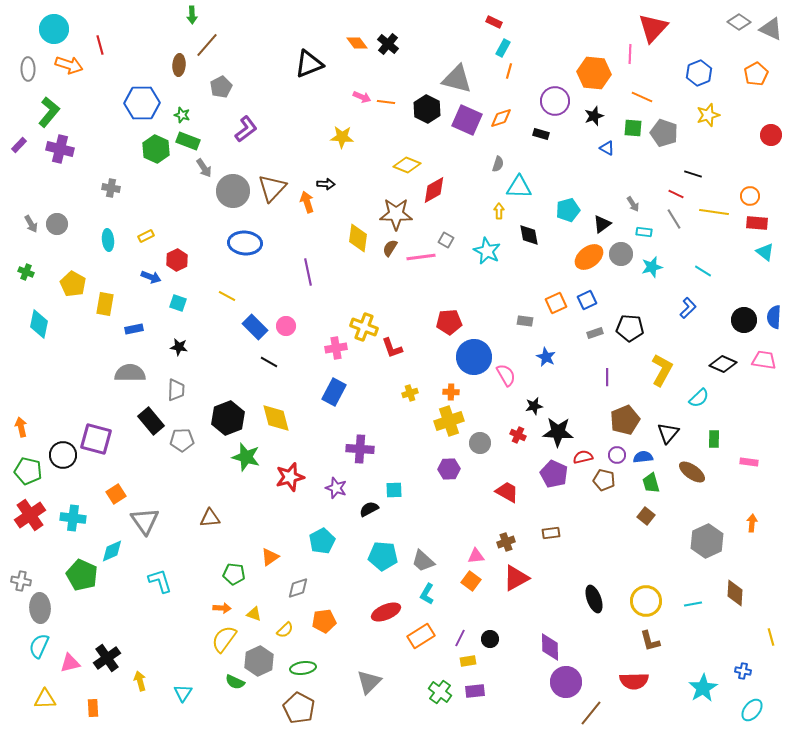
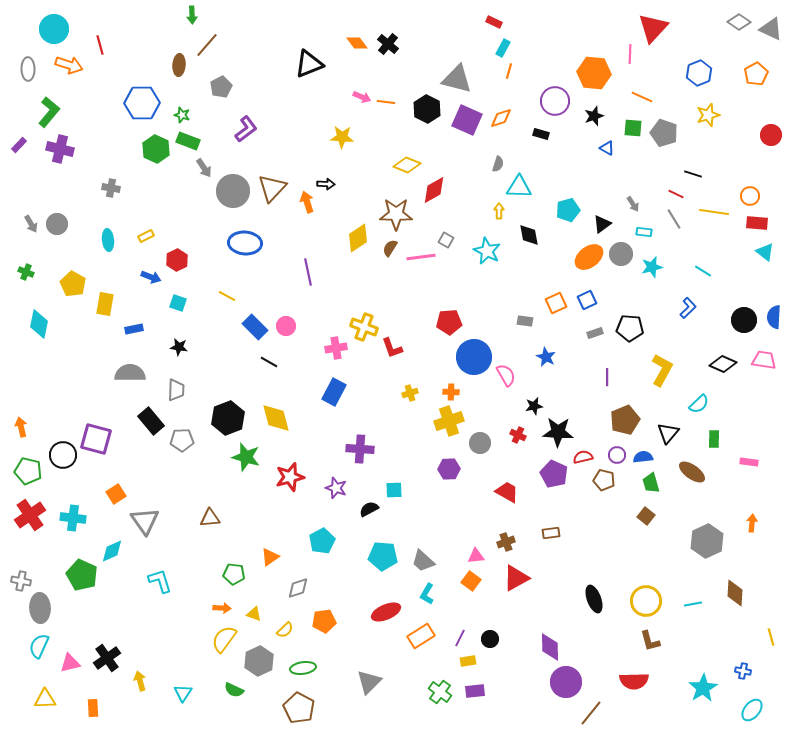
yellow diamond at (358, 238): rotated 48 degrees clockwise
cyan semicircle at (699, 398): moved 6 px down
green semicircle at (235, 682): moved 1 px left, 8 px down
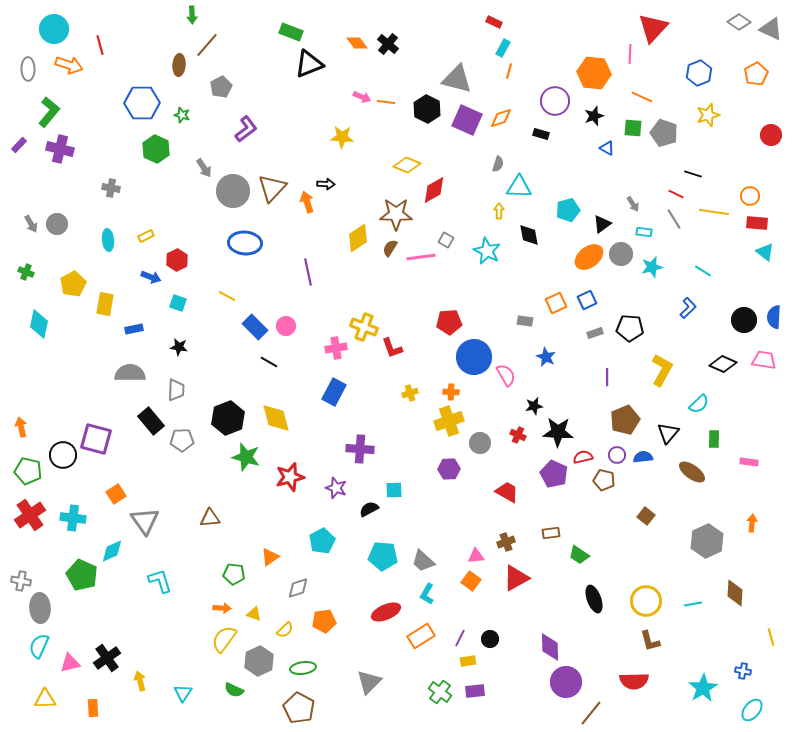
green rectangle at (188, 141): moved 103 px right, 109 px up
yellow pentagon at (73, 284): rotated 15 degrees clockwise
green trapezoid at (651, 483): moved 72 px left, 72 px down; rotated 40 degrees counterclockwise
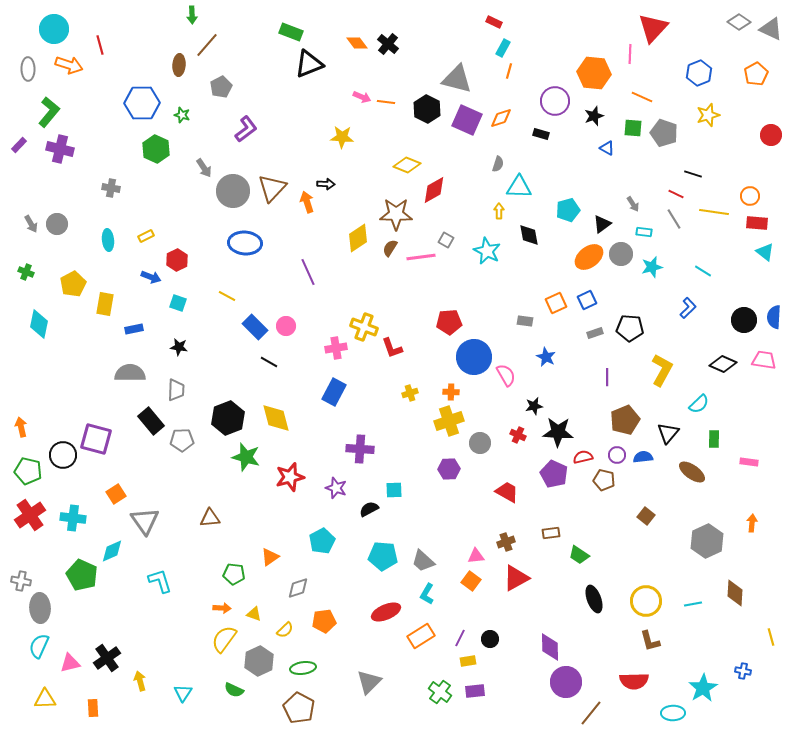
purple line at (308, 272): rotated 12 degrees counterclockwise
cyan ellipse at (752, 710): moved 79 px left, 3 px down; rotated 50 degrees clockwise
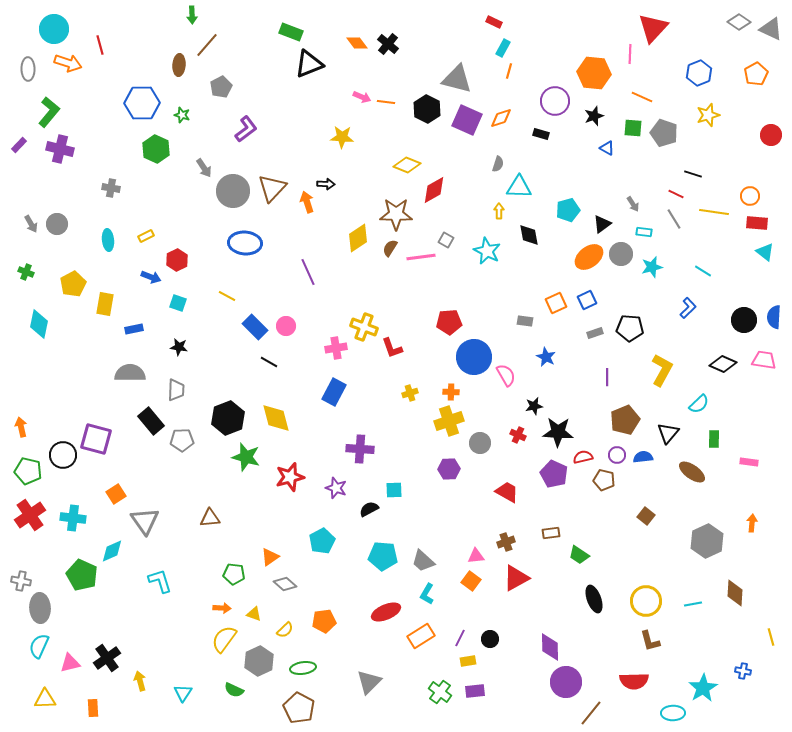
orange arrow at (69, 65): moved 1 px left, 2 px up
gray diamond at (298, 588): moved 13 px left, 4 px up; rotated 60 degrees clockwise
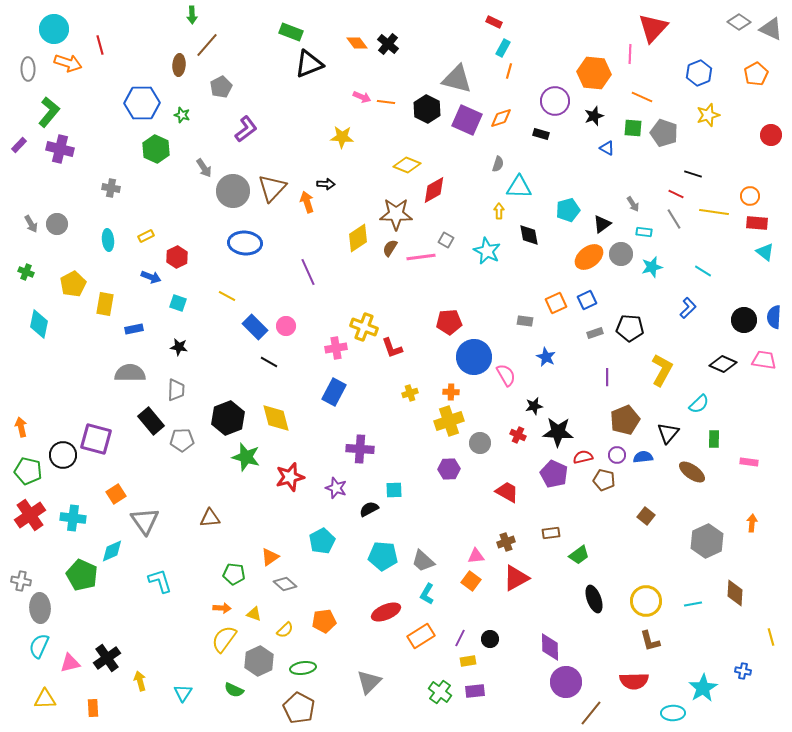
red hexagon at (177, 260): moved 3 px up
green trapezoid at (579, 555): rotated 70 degrees counterclockwise
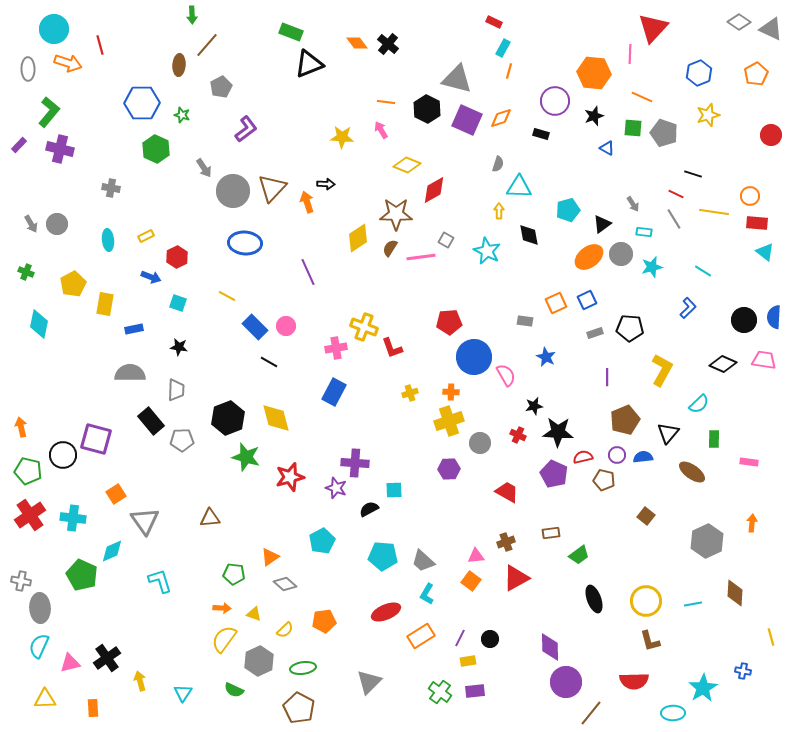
pink arrow at (362, 97): moved 19 px right, 33 px down; rotated 144 degrees counterclockwise
purple cross at (360, 449): moved 5 px left, 14 px down
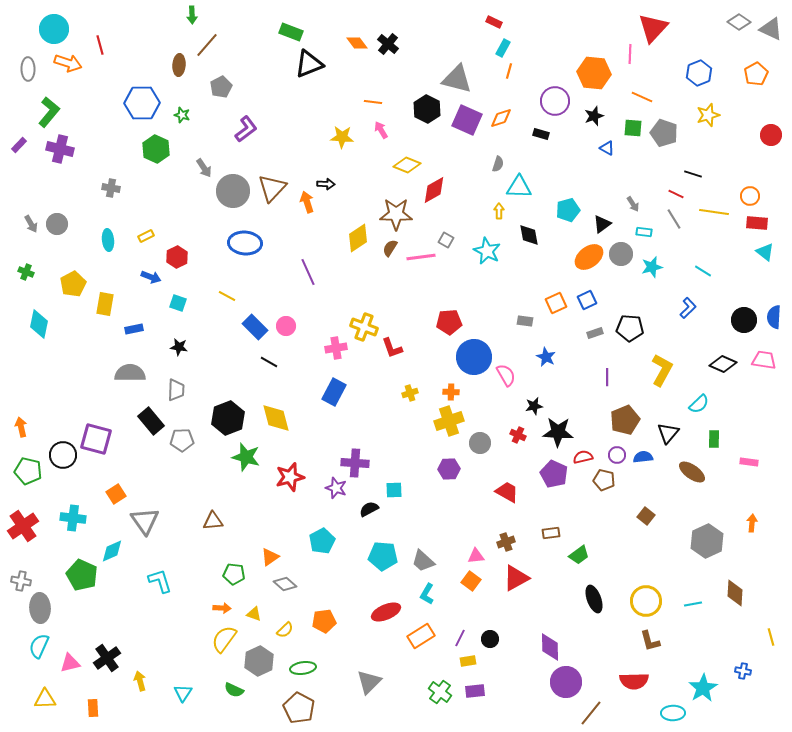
orange line at (386, 102): moved 13 px left
red cross at (30, 515): moved 7 px left, 11 px down
brown triangle at (210, 518): moved 3 px right, 3 px down
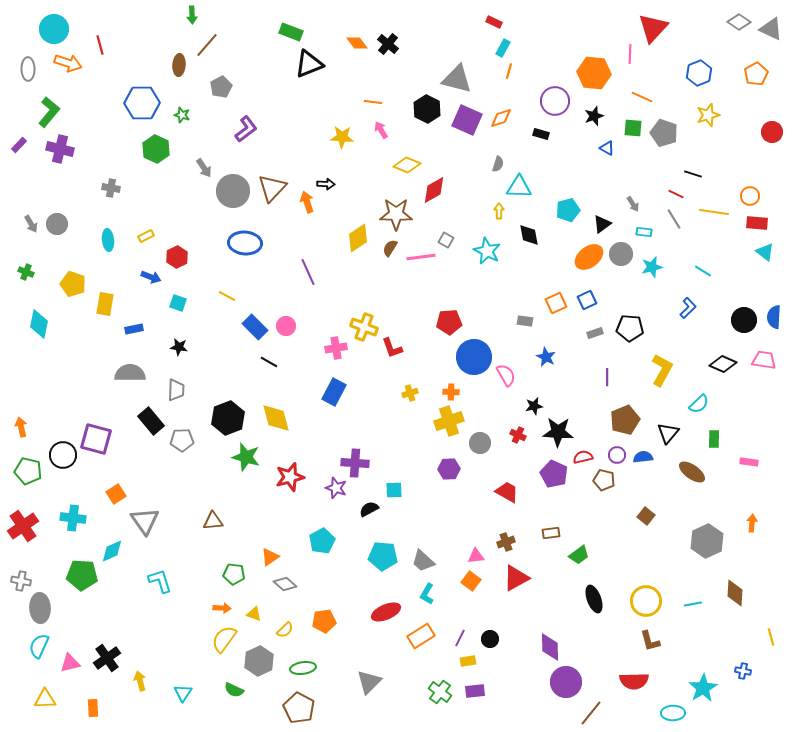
red circle at (771, 135): moved 1 px right, 3 px up
yellow pentagon at (73, 284): rotated 25 degrees counterclockwise
green pentagon at (82, 575): rotated 20 degrees counterclockwise
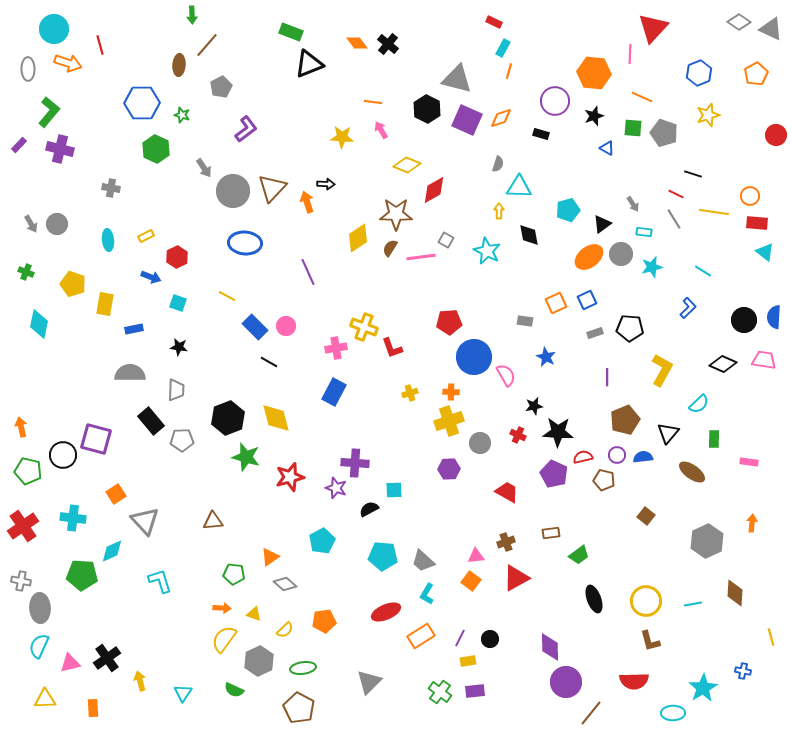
red circle at (772, 132): moved 4 px right, 3 px down
gray triangle at (145, 521): rotated 8 degrees counterclockwise
